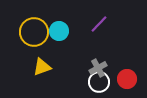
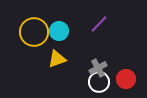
yellow triangle: moved 15 px right, 8 px up
red circle: moved 1 px left
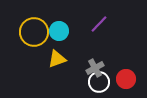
gray cross: moved 3 px left
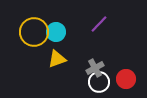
cyan circle: moved 3 px left, 1 px down
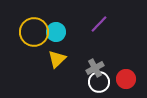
yellow triangle: rotated 24 degrees counterclockwise
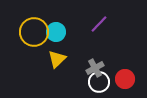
red circle: moved 1 px left
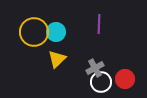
purple line: rotated 42 degrees counterclockwise
white circle: moved 2 px right
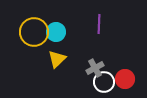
white circle: moved 3 px right
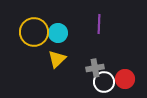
cyan circle: moved 2 px right, 1 px down
gray cross: rotated 18 degrees clockwise
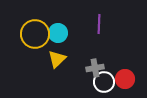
yellow circle: moved 1 px right, 2 px down
